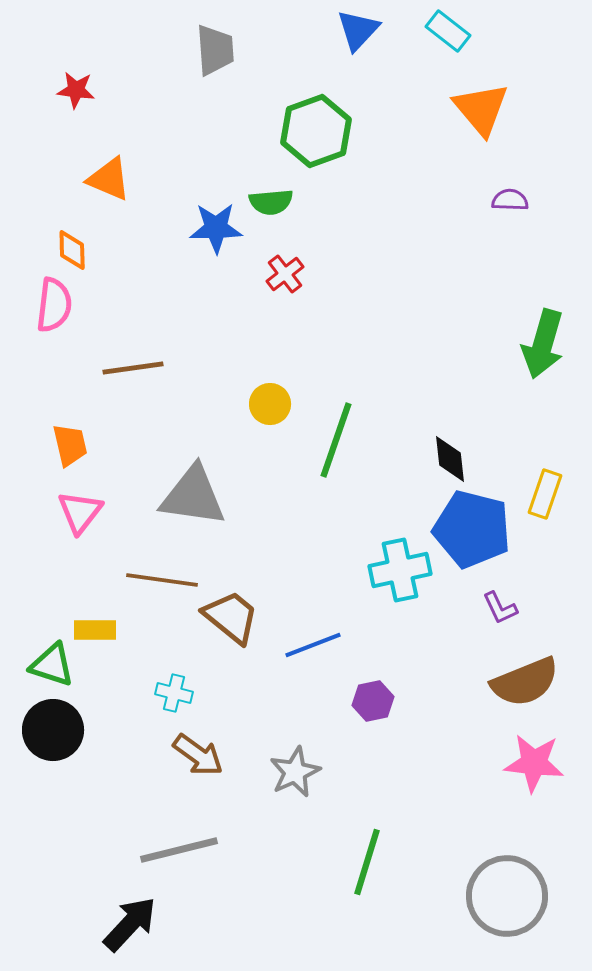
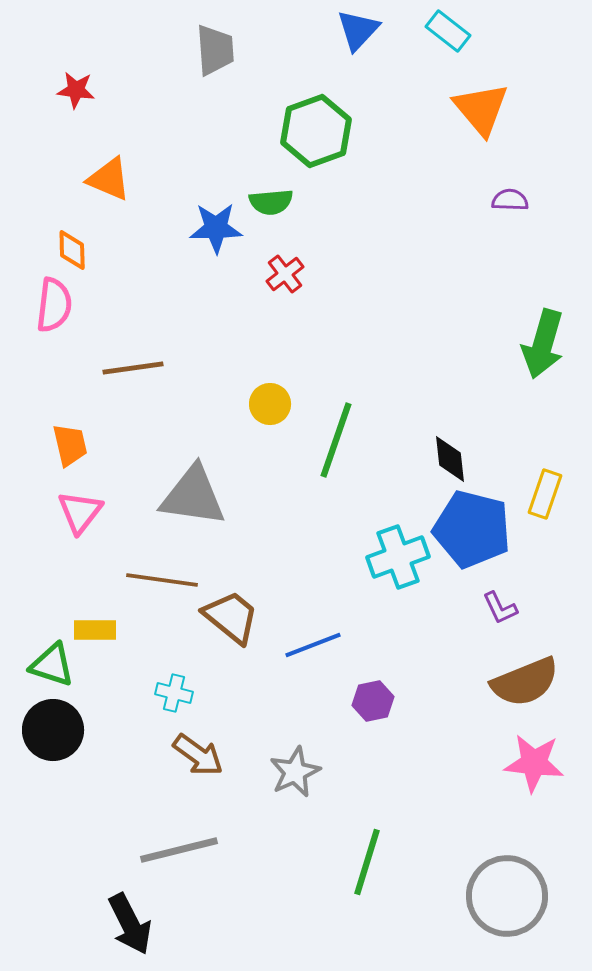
cyan cross at (400, 570): moved 2 px left, 13 px up; rotated 8 degrees counterclockwise
black arrow at (130, 924): rotated 110 degrees clockwise
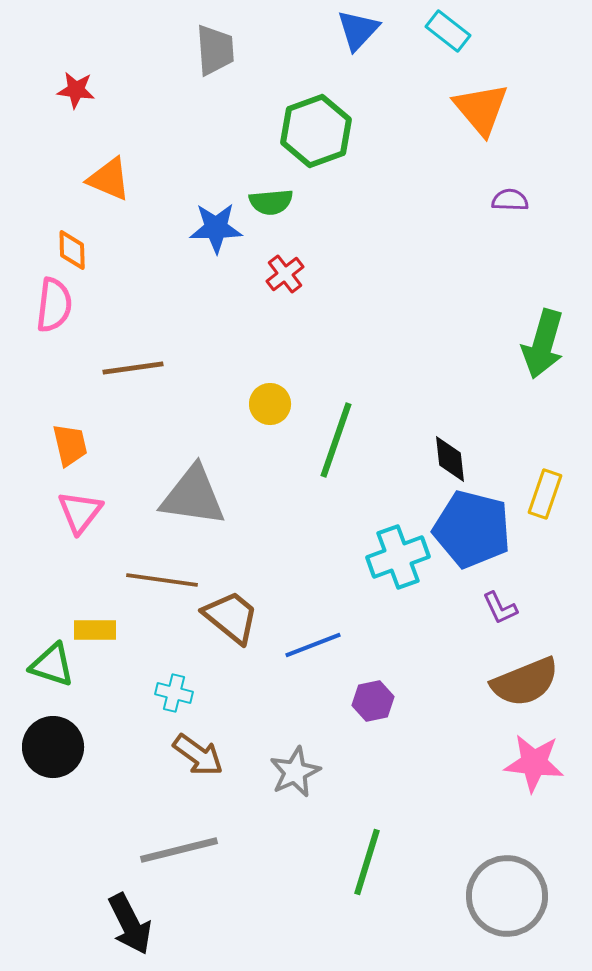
black circle at (53, 730): moved 17 px down
